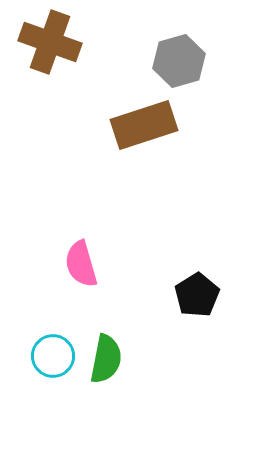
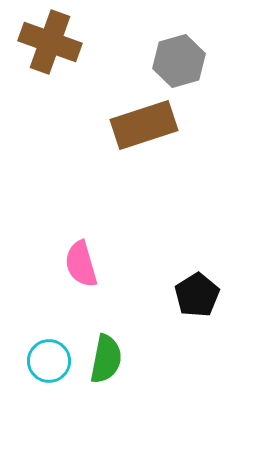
cyan circle: moved 4 px left, 5 px down
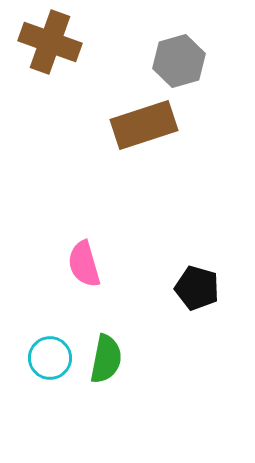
pink semicircle: moved 3 px right
black pentagon: moved 7 px up; rotated 24 degrees counterclockwise
cyan circle: moved 1 px right, 3 px up
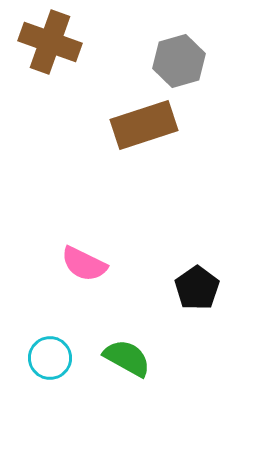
pink semicircle: rotated 48 degrees counterclockwise
black pentagon: rotated 21 degrees clockwise
green semicircle: moved 21 px right, 1 px up; rotated 72 degrees counterclockwise
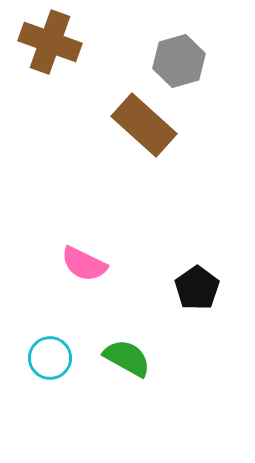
brown rectangle: rotated 60 degrees clockwise
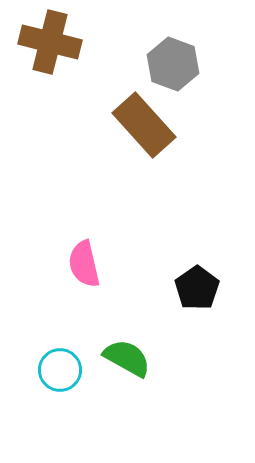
brown cross: rotated 6 degrees counterclockwise
gray hexagon: moved 6 px left, 3 px down; rotated 24 degrees counterclockwise
brown rectangle: rotated 6 degrees clockwise
pink semicircle: rotated 51 degrees clockwise
cyan circle: moved 10 px right, 12 px down
